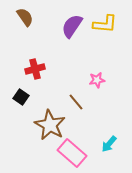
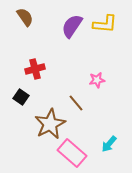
brown line: moved 1 px down
brown star: moved 1 px up; rotated 16 degrees clockwise
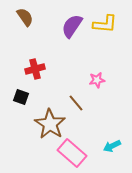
black square: rotated 14 degrees counterclockwise
brown star: rotated 12 degrees counterclockwise
cyan arrow: moved 3 px right, 2 px down; rotated 24 degrees clockwise
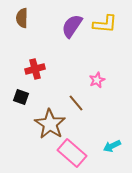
brown semicircle: moved 3 px left, 1 px down; rotated 144 degrees counterclockwise
pink star: rotated 14 degrees counterclockwise
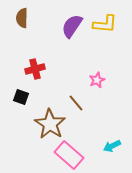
pink rectangle: moved 3 px left, 2 px down
